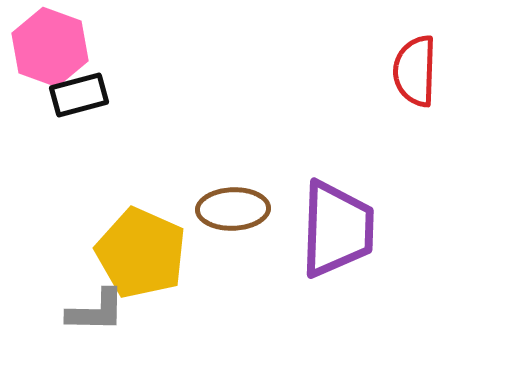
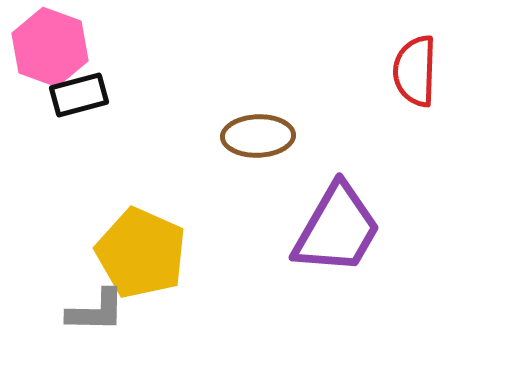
brown ellipse: moved 25 px right, 73 px up
purple trapezoid: rotated 28 degrees clockwise
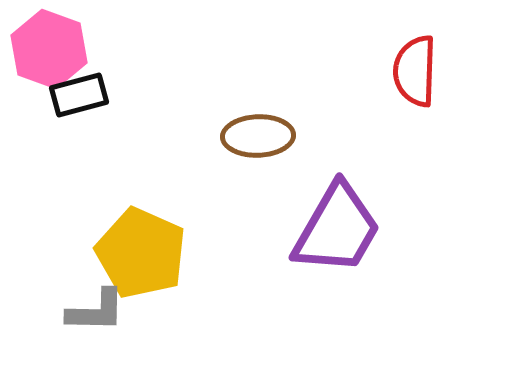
pink hexagon: moved 1 px left, 2 px down
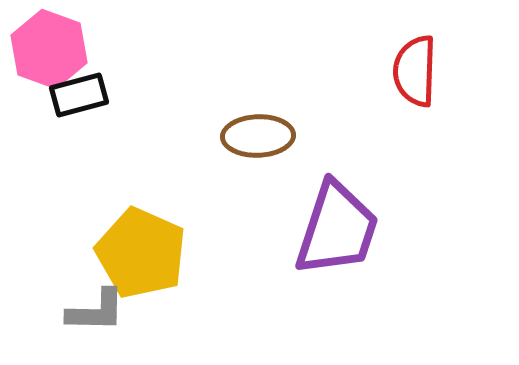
purple trapezoid: rotated 12 degrees counterclockwise
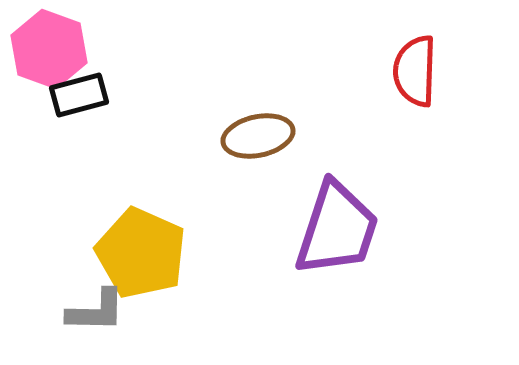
brown ellipse: rotated 10 degrees counterclockwise
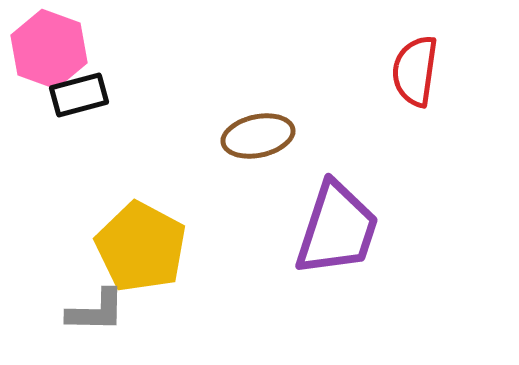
red semicircle: rotated 6 degrees clockwise
yellow pentagon: moved 6 px up; rotated 4 degrees clockwise
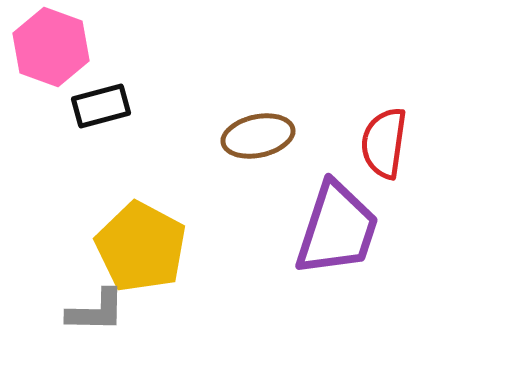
pink hexagon: moved 2 px right, 2 px up
red semicircle: moved 31 px left, 72 px down
black rectangle: moved 22 px right, 11 px down
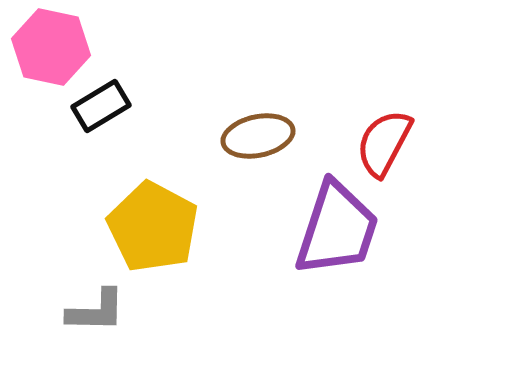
pink hexagon: rotated 8 degrees counterclockwise
black rectangle: rotated 16 degrees counterclockwise
red semicircle: rotated 20 degrees clockwise
yellow pentagon: moved 12 px right, 20 px up
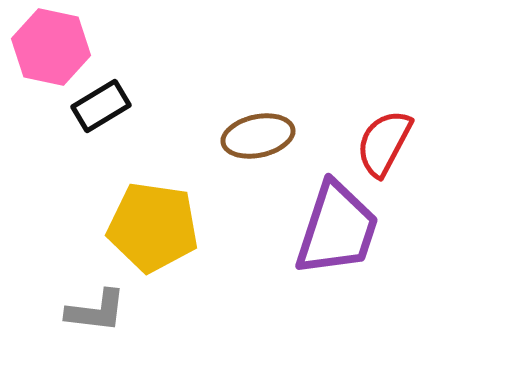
yellow pentagon: rotated 20 degrees counterclockwise
gray L-shape: rotated 6 degrees clockwise
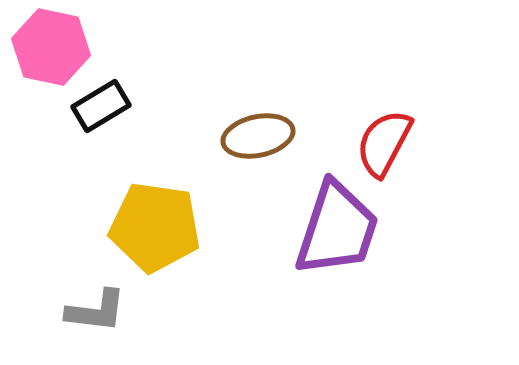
yellow pentagon: moved 2 px right
